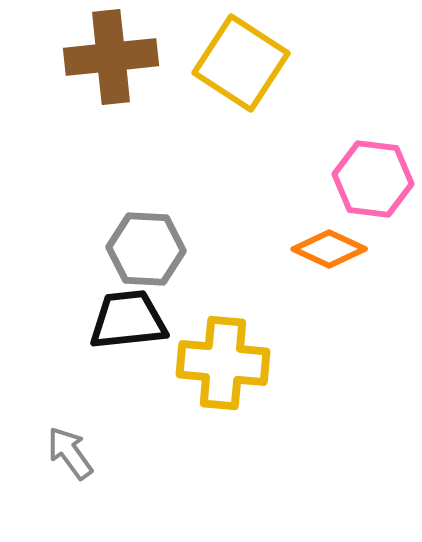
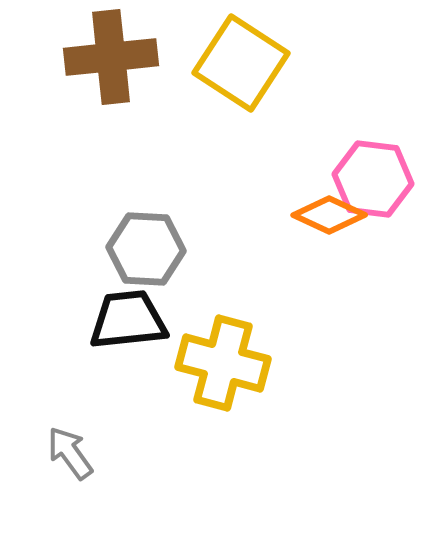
orange diamond: moved 34 px up
yellow cross: rotated 10 degrees clockwise
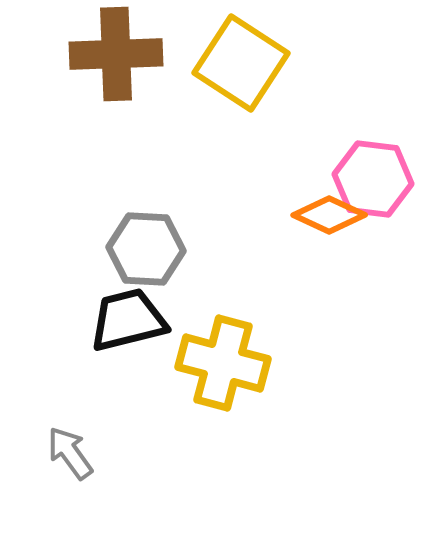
brown cross: moved 5 px right, 3 px up; rotated 4 degrees clockwise
black trapezoid: rotated 8 degrees counterclockwise
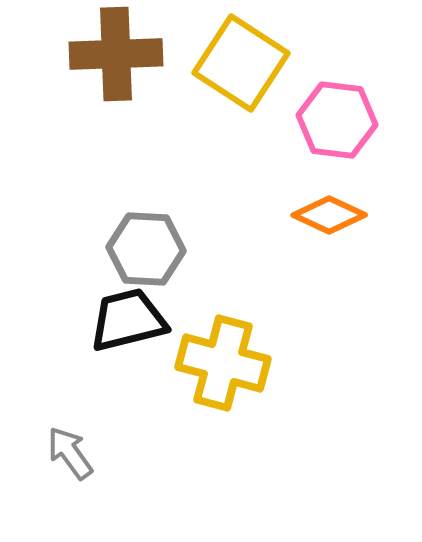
pink hexagon: moved 36 px left, 59 px up
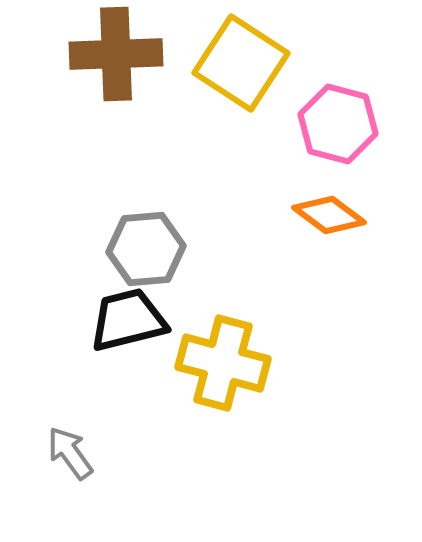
pink hexagon: moved 1 px right, 4 px down; rotated 8 degrees clockwise
orange diamond: rotated 12 degrees clockwise
gray hexagon: rotated 8 degrees counterclockwise
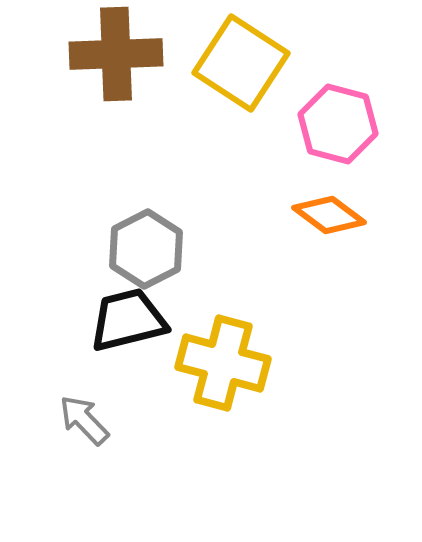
gray hexagon: rotated 22 degrees counterclockwise
gray arrow: moved 14 px right, 33 px up; rotated 8 degrees counterclockwise
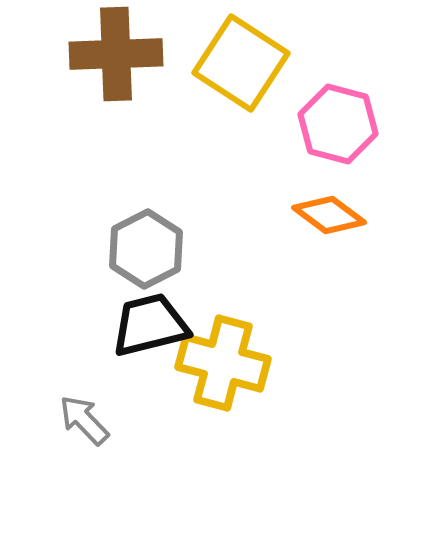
black trapezoid: moved 22 px right, 5 px down
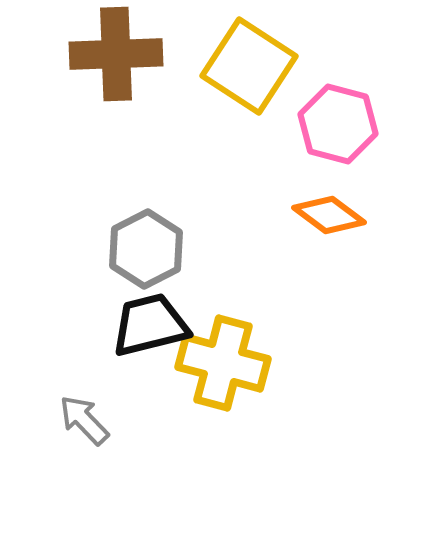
yellow square: moved 8 px right, 3 px down
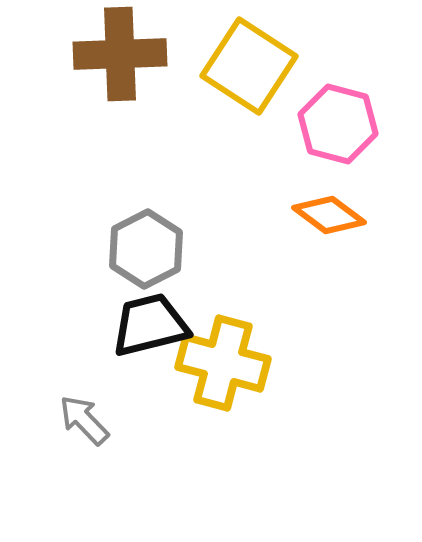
brown cross: moved 4 px right
